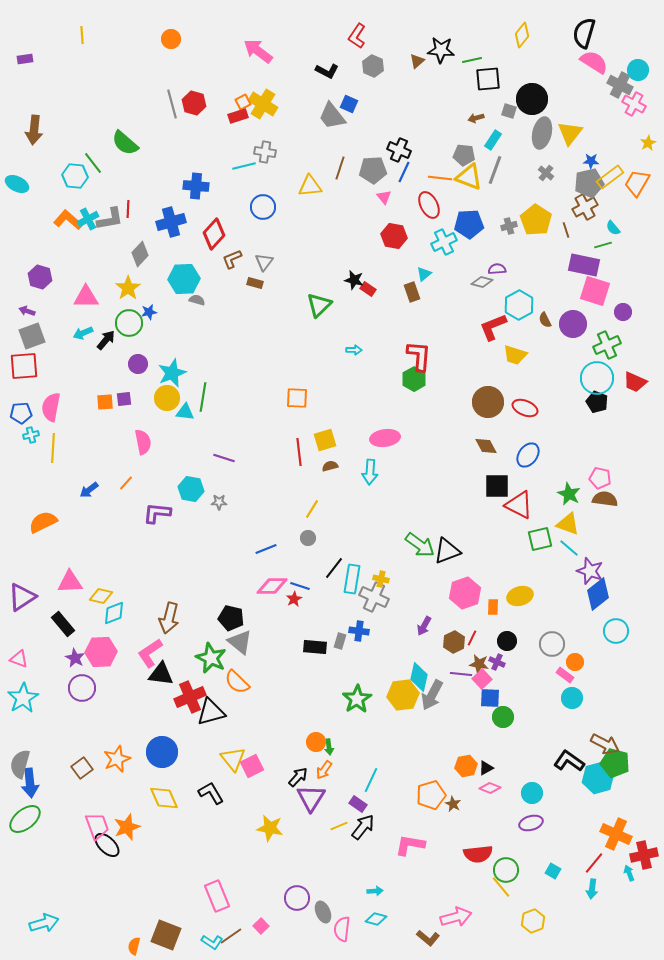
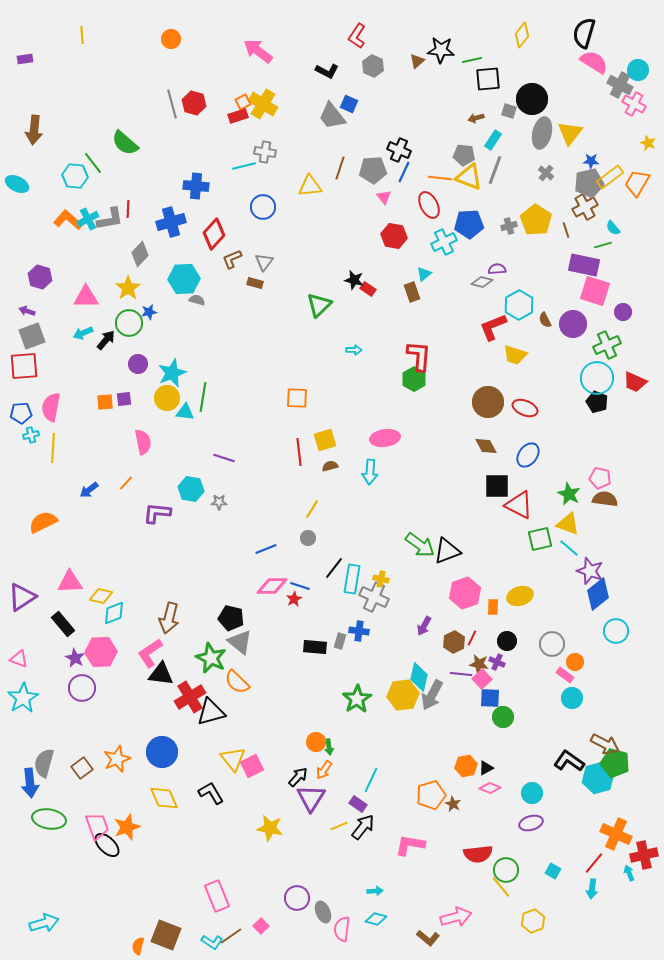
yellow star at (648, 143): rotated 21 degrees counterclockwise
red cross at (190, 697): rotated 8 degrees counterclockwise
gray semicircle at (20, 764): moved 24 px right, 1 px up
green ellipse at (25, 819): moved 24 px right; rotated 48 degrees clockwise
orange semicircle at (134, 946): moved 4 px right
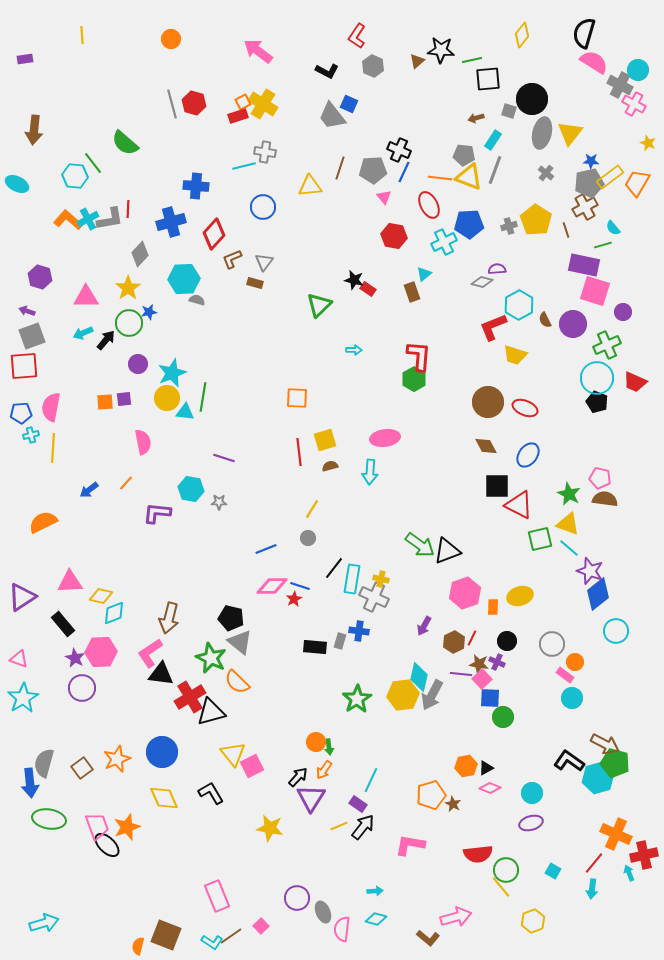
yellow triangle at (233, 759): moved 5 px up
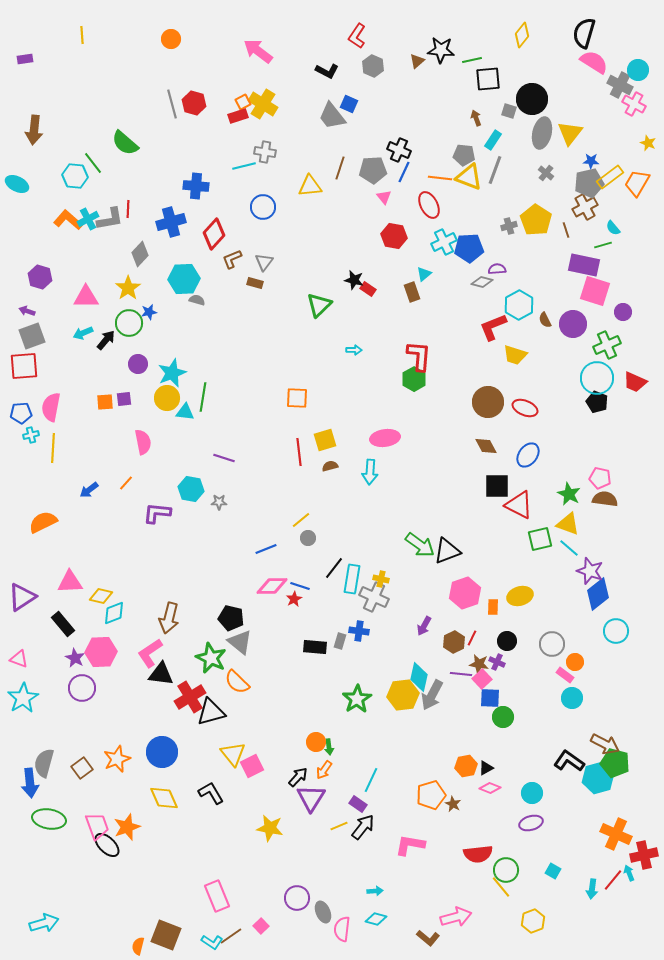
brown arrow at (476, 118): rotated 84 degrees clockwise
blue pentagon at (469, 224): moved 24 px down
yellow line at (312, 509): moved 11 px left, 11 px down; rotated 18 degrees clockwise
red line at (594, 863): moved 19 px right, 17 px down
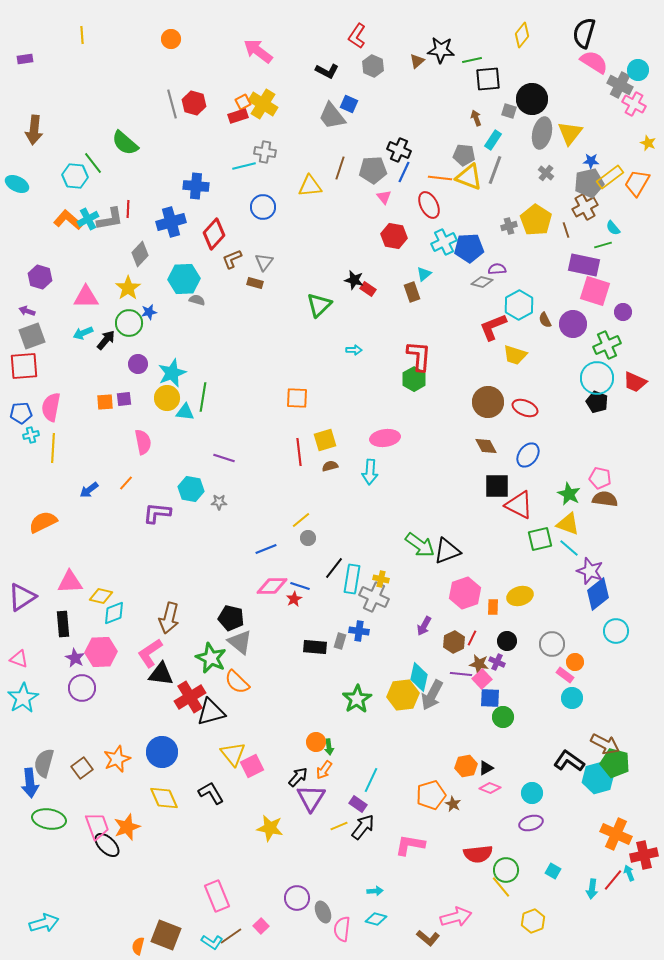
black rectangle at (63, 624): rotated 35 degrees clockwise
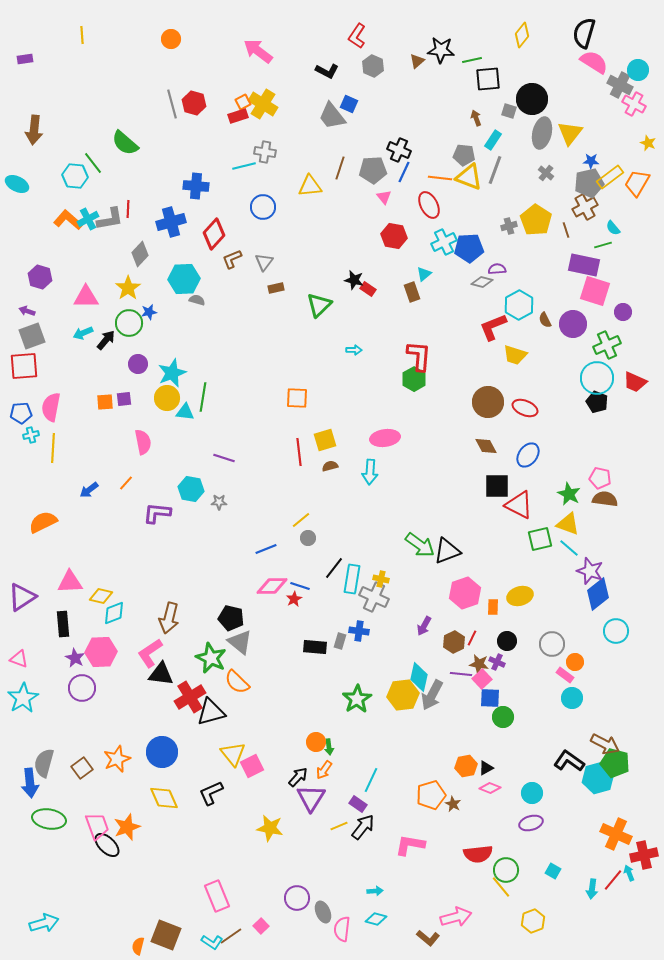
brown rectangle at (255, 283): moved 21 px right, 5 px down; rotated 28 degrees counterclockwise
black L-shape at (211, 793): rotated 84 degrees counterclockwise
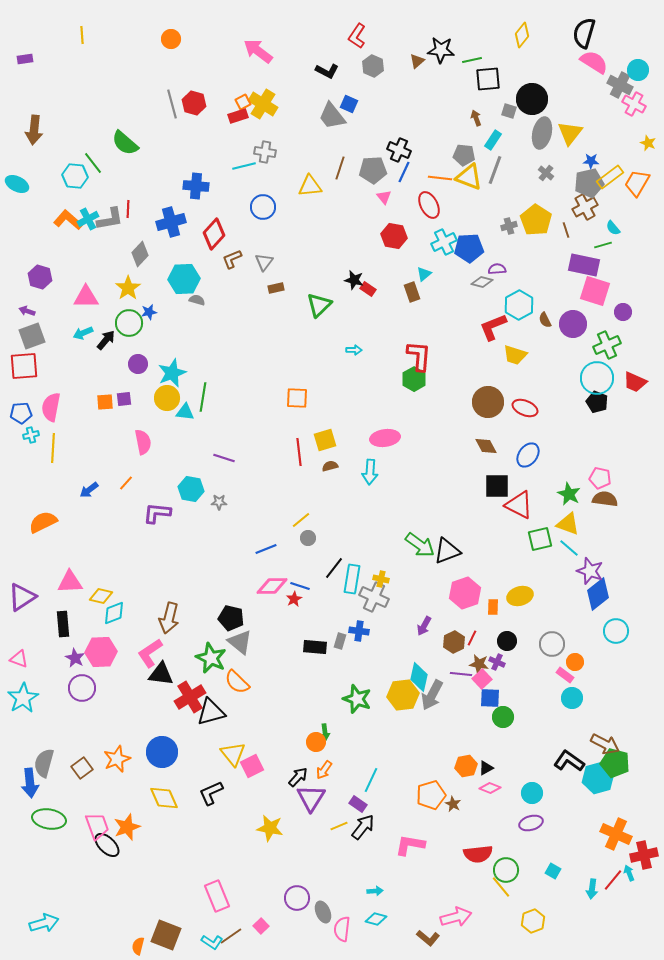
green star at (357, 699): rotated 20 degrees counterclockwise
green arrow at (329, 747): moved 4 px left, 15 px up
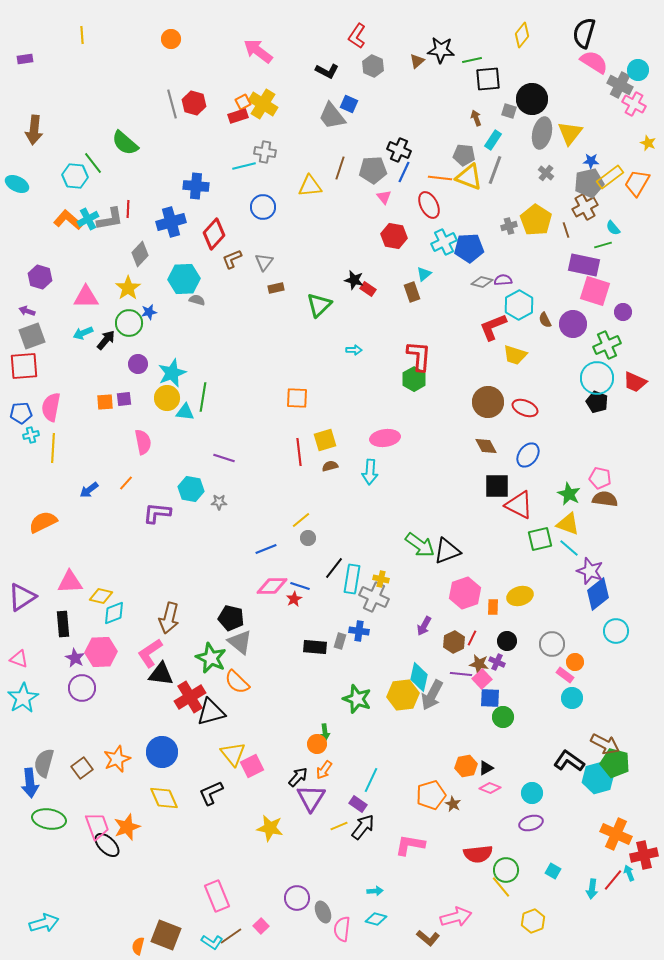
purple semicircle at (497, 269): moved 6 px right, 11 px down
orange circle at (316, 742): moved 1 px right, 2 px down
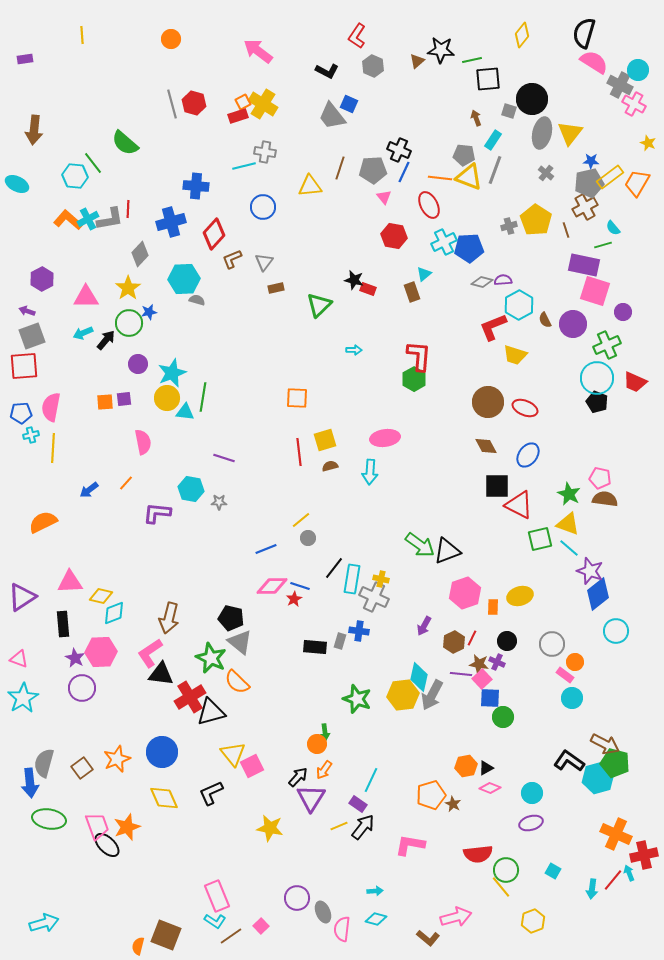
purple hexagon at (40, 277): moved 2 px right, 2 px down; rotated 15 degrees clockwise
red rectangle at (368, 289): rotated 14 degrees counterclockwise
cyan L-shape at (212, 942): moved 3 px right, 21 px up
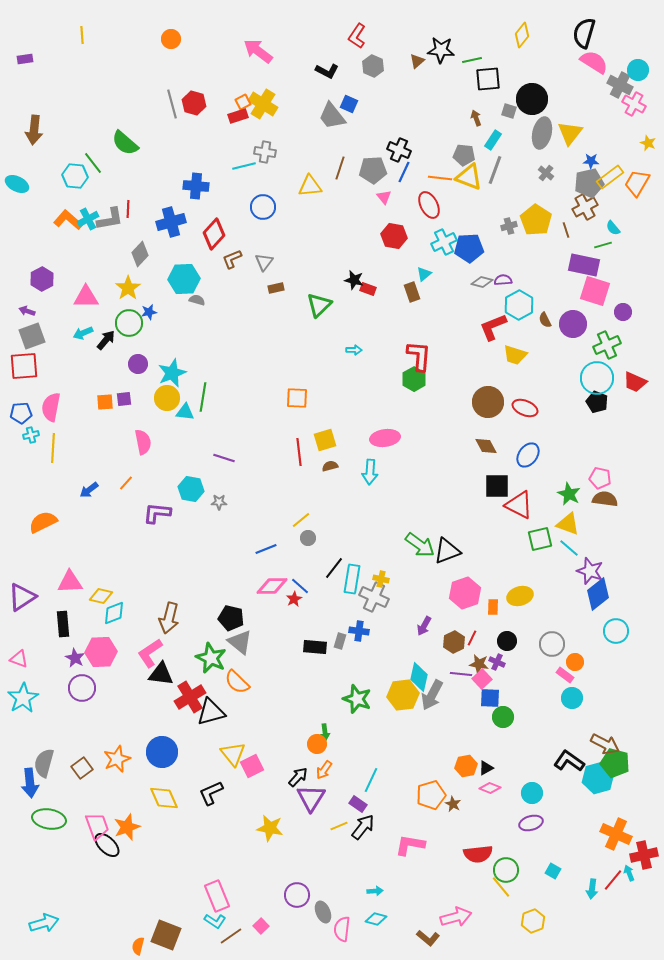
blue line at (300, 586): rotated 24 degrees clockwise
purple circle at (297, 898): moved 3 px up
